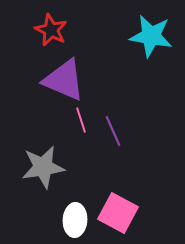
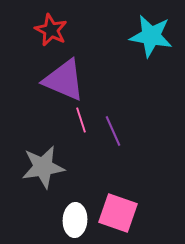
pink square: rotated 9 degrees counterclockwise
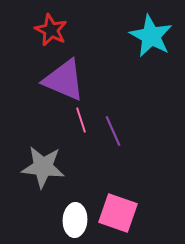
cyan star: rotated 18 degrees clockwise
gray star: rotated 15 degrees clockwise
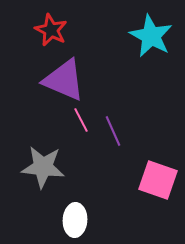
pink line: rotated 10 degrees counterclockwise
pink square: moved 40 px right, 33 px up
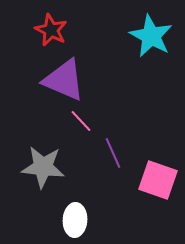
pink line: moved 1 px down; rotated 15 degrees counterclockwise
purple line: moved 22 px down
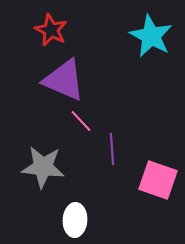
purple line: moved 1 px left, 4 px up; rotated 20 degrees clockwise
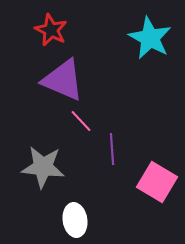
cyan star: moved 1 px left, 2 px down
purple triangle: moved 1 px left
pink square: moved 1 px left, 2 px down; rotated 12 degrees clockwise
white ellipse: rotated 12 degrees counterclockwise
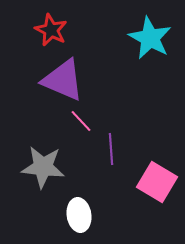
purple line: moved 1 px left
white ellipse: moved 4 px right, 5 px up
